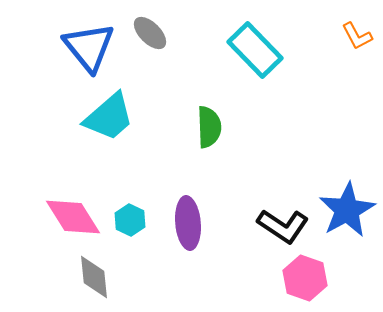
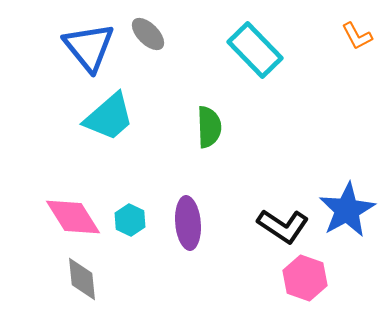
gray ellipse: moved 2 px left, 1 px down
gray diamond: moved 12 px left, 2 px down
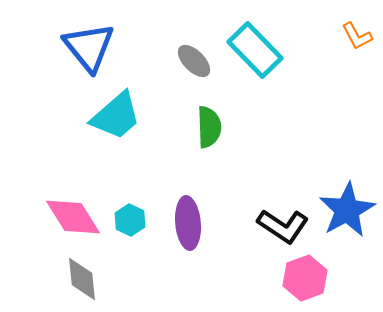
gray ellipse: moved 46 px right, 27 px down
cyan trapezoid: moved 7 px right, 1 px up
pink hexagon: rotated 21 degrees clockwise
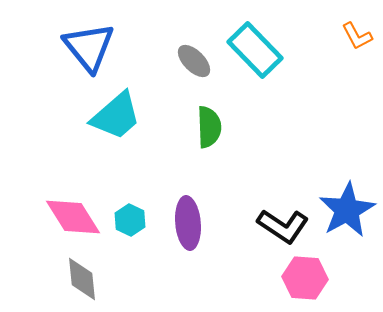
pink hexagon: rotated 24 degrees clockwise
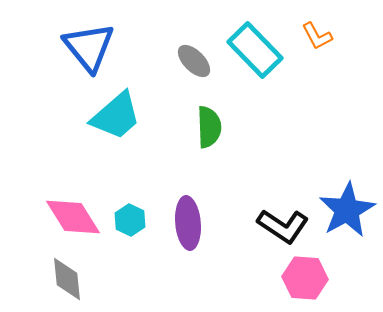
orange L-shape: moved 40 px left
gray diamond: moved 15 px left
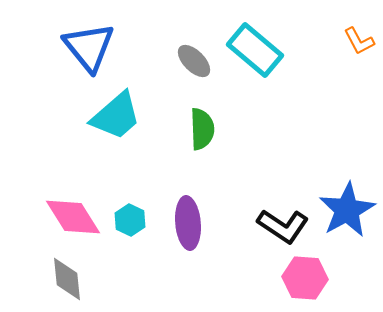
orange L-shape: moved 42 px right, 5 px down
cyan rectangle: rotated 6 degrees counterclockwise
green semicircle: moved 7 px left, 2 px down
